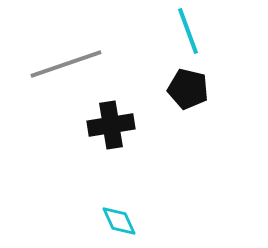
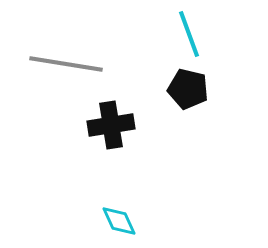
cyan line: moved 1 px right, 3 px down
gray line: rotated 28 degrees clockwise
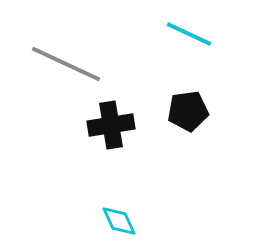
cyan line: rotated 45 degrees counterclockwise
gray line: rotated 16 degrees clockwise
black pentagon: moved 22 px down; rotated 21 degrees counterclockwise
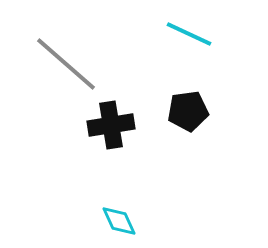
gray line: rotated 16 degrees clockwise
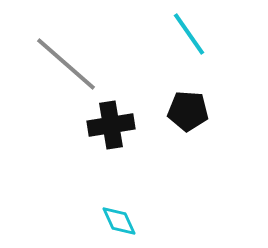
cyan line: rotated 30 degrees clockwise
black pentagon: rotated 12 degrees clockwise
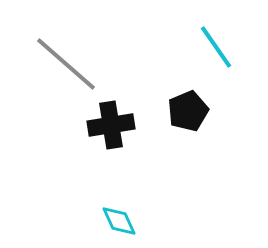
cyan line: moved 27 px right, 13 px down
black pentagon: rotated 27 degrees counterclockwise
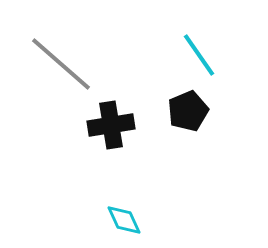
cyan line: moved 17 px left, 8 px down
gray line: moved 5 px left
cyan diamond: moved 5 px right, 1 px up
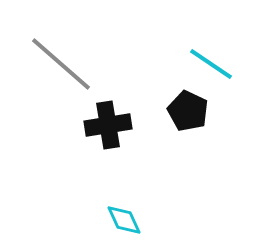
cyan line: moved 12 px right, 9 px down; rotated 21 degrees counterclockwise
black pentagon: rotated 24 degrees counterclockwise
black cross: moved 3 px left
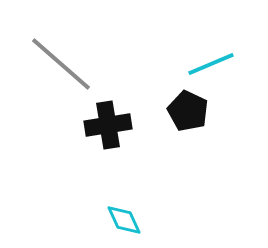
cyan line: rotated 57 degrees counterclockwise
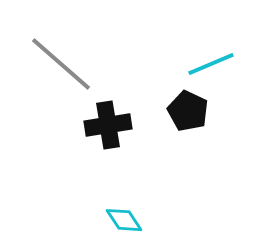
cyan diamond: rotated 9 degrees counterclockwise
